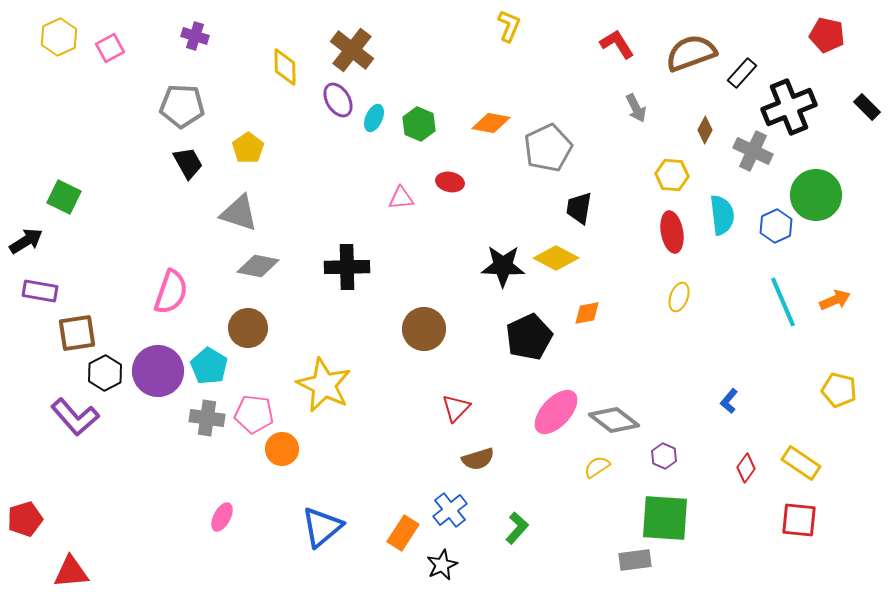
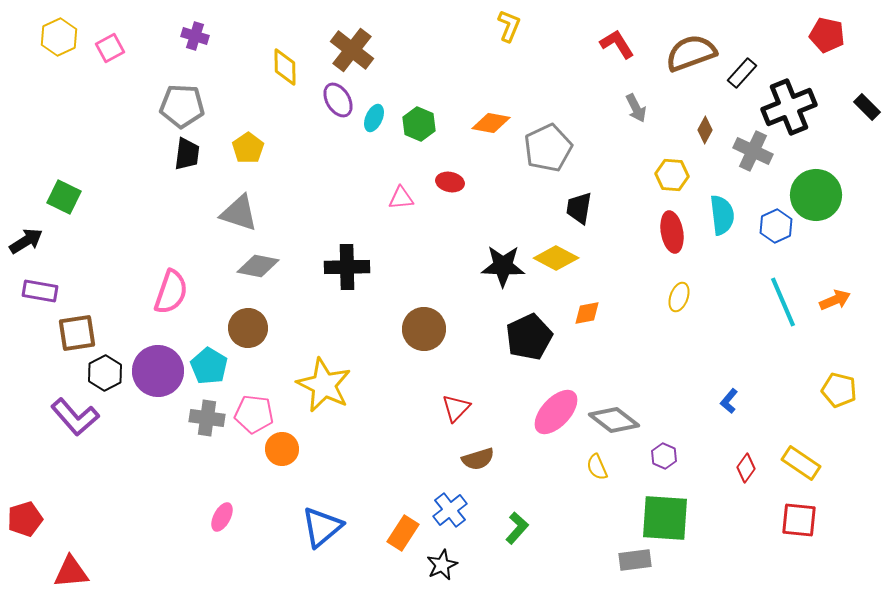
black trapezoid at (188, 163): moved 1 px left, 9 px up; rotated 36 degrees clockwise
yellow semicircle at (597, 467): rotated 80 degrees counterclockwise
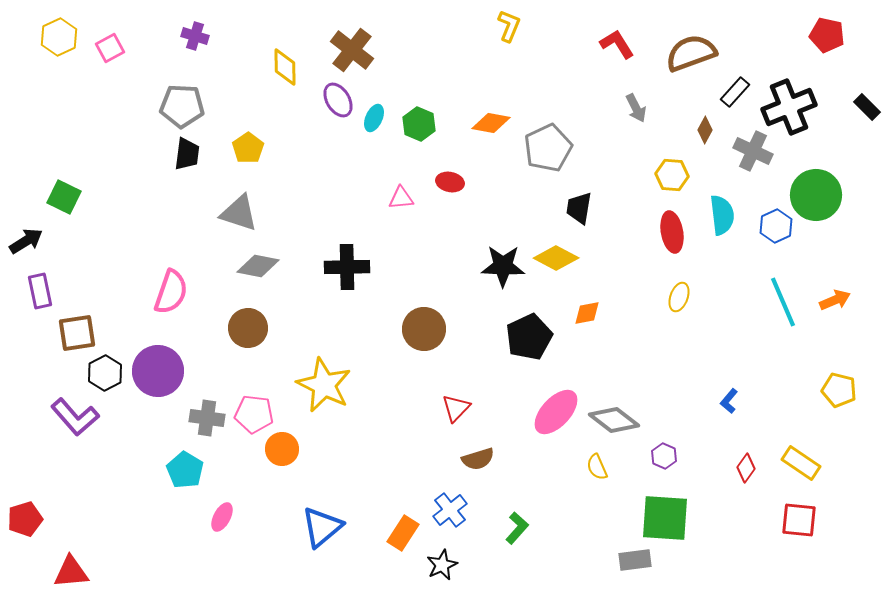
black rectangle at (742, 73): moved 7 px left, 19 px down
purple rectangle at (40, 291): rotated 68 degrees clockwise
cyan pentagon at (209, 366): moved 24 px left, 104 px down
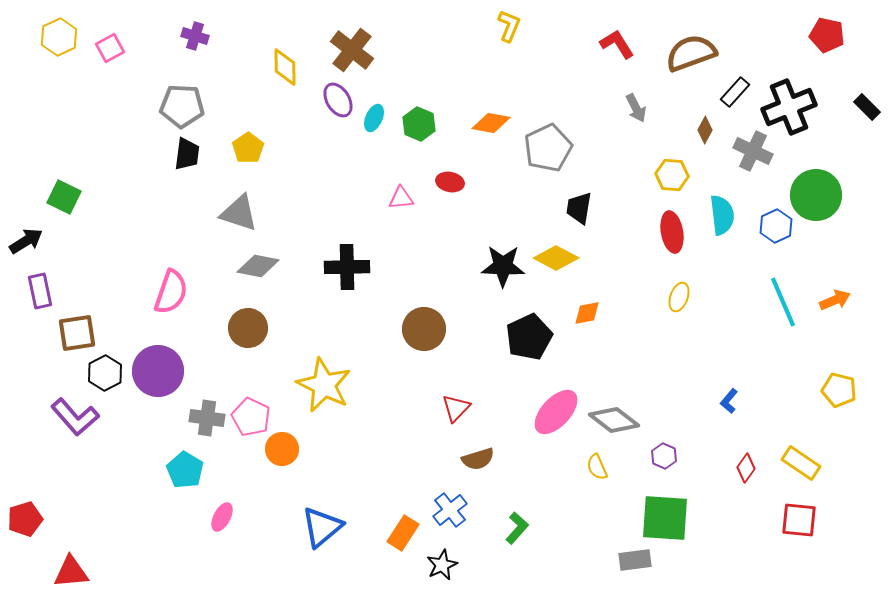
pink pentagon at (254, 414): moved 3 px left, 3 px down; rotated 18 degrees clockwise
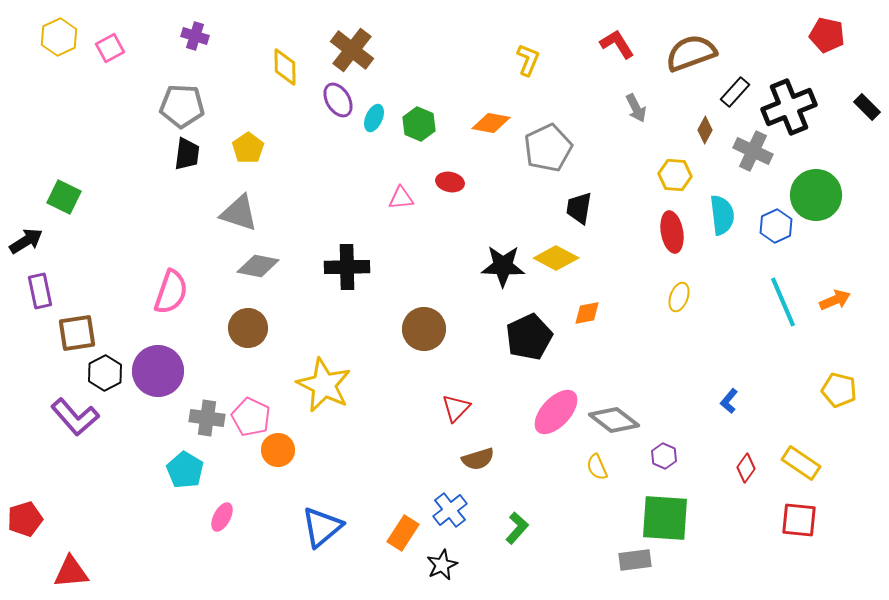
yellow L-shape at (509, 26): moved 19 px right, 34 px down
yellow hexagon at (672, 175): moved 3 px right
orange circle at (282, 449): moved 4 px left, 1 px down
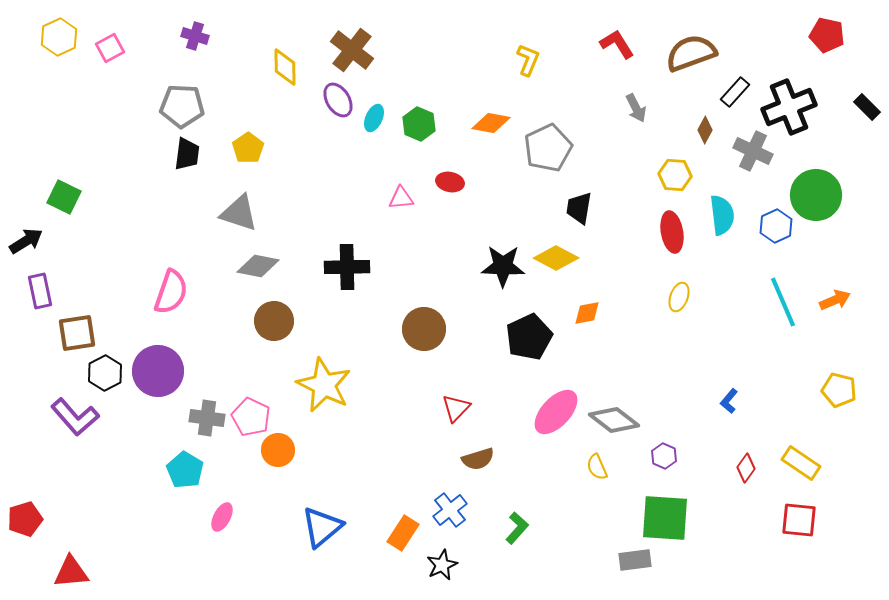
brown circle at (248, 328): moved 26 px right, 7 px up
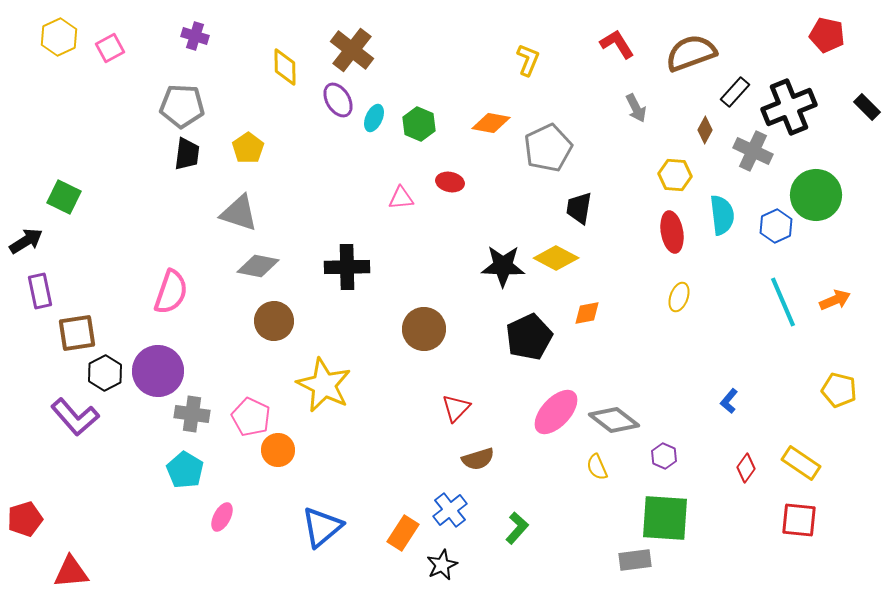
gray cross at (207, 418): moved 15 px left, 4 px up
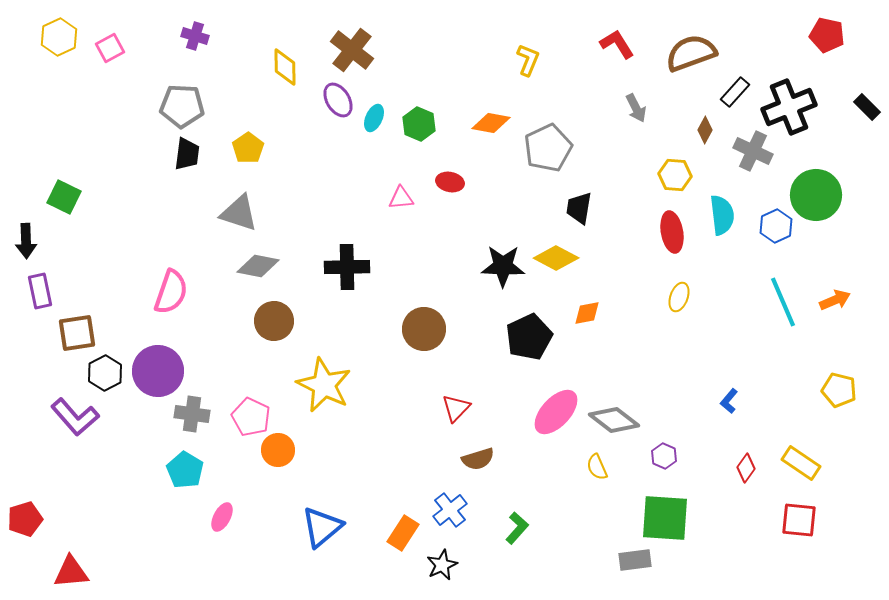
black arrow at (26, 241): rotated 120 degrees clockwise
